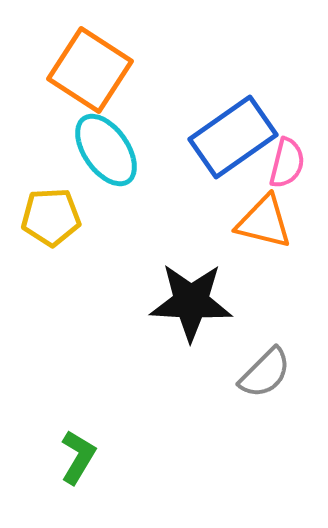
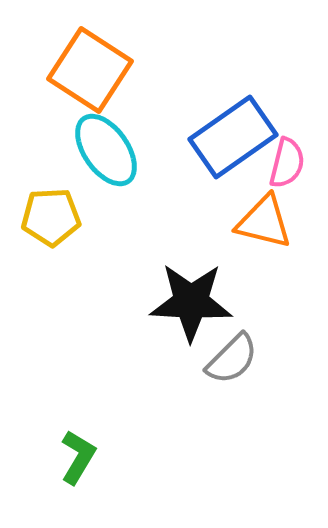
gray semicircle: moved 33 px left, 14 px up
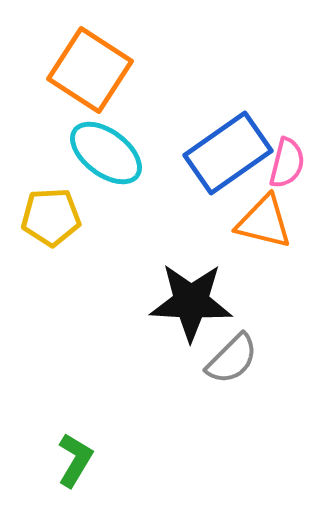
blue rectangle: moved 5 px left, 16 px down
cyan ellipse: moved 3 px down; rotated 18 degrees counterclockwise
green L-shape: moved 3 px left, 3 px down
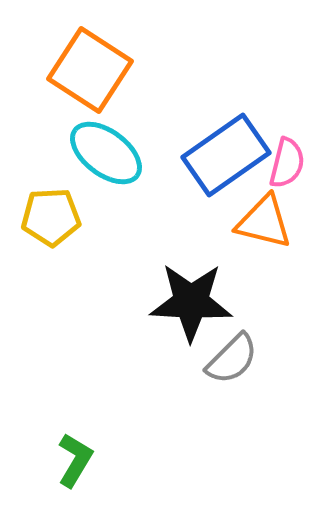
blue rectangle: moved 2 px left, 2 px down
